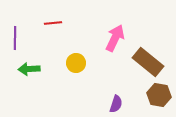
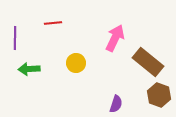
brown hexagon: rotated 10 degrees clockwise
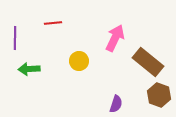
yellow circle: moved 3 px right, 2 px up
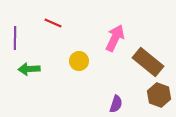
red line: rotated 30 degrees clockwise
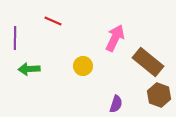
red line: moved 2 px up
yellow circle: moved 4 px right, 5 px down
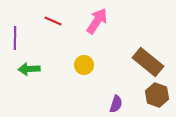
pink arrow: moved 18 px left, 17 px up; rotated 8 degrees clockwise
yellow circle: moved 1 px right, 1 px up
brown hexagon: moved 2 px left
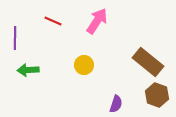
green arrow: moved 1 px left, 1 px down
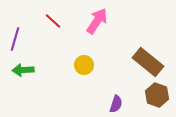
red line: rotated 18 degrees clockwise
purple line: moved 1 px down; rotated 15 degrees clockwise
green arrow: moved 5 px left
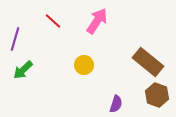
green arrow: rotated 40 degrees counterclockwise
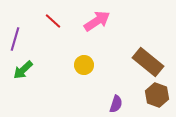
pink arrow: rotated 24 degrees clockwise
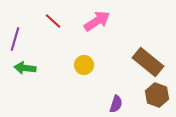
green arrow: moved 2 px right, 2 px up; rotated 50 degrees clockwise
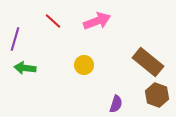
pink arrow: rotated 12 degrees clockwise
